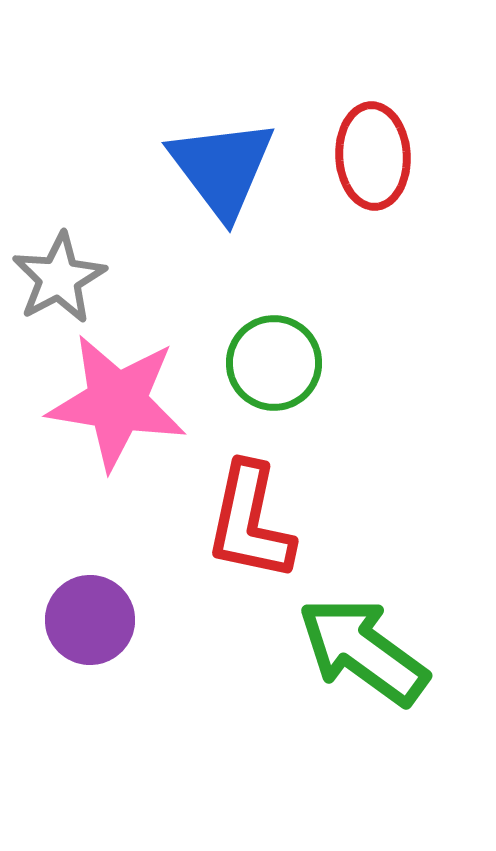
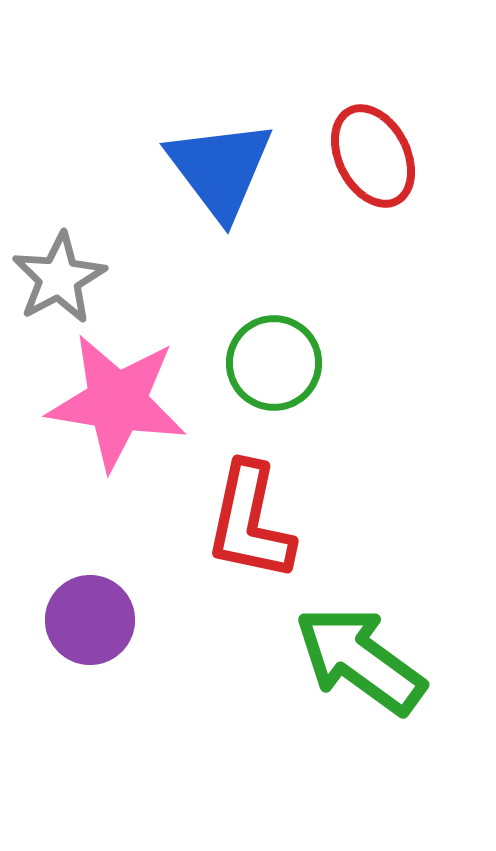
red ellipse: rotated 24 degrees counterclockwise
blue triangle: moved 2 px left, 1 px down
green arrow: moved 3 px left, 9 px down
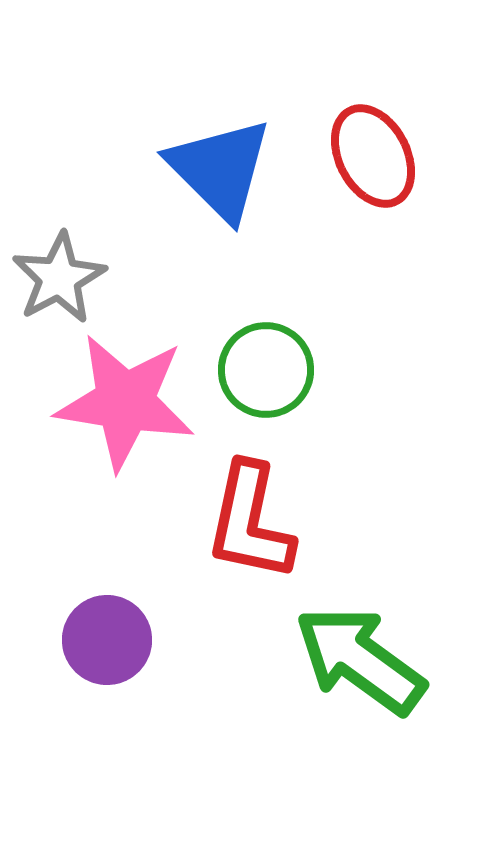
blue triangle: rotated 8 degrees counterclockwise
green circle: moved 8 px left, 7 px down
pink star: moved 8 px right
purple circle: moved 17 px right, 20 px down
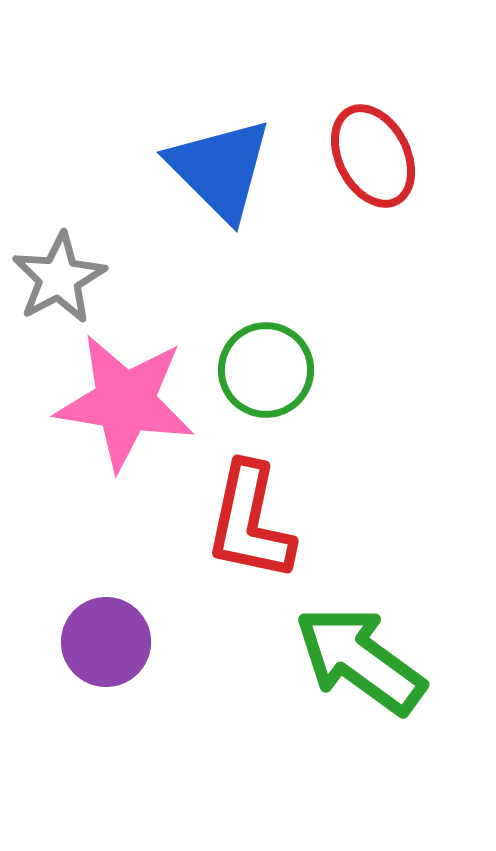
purple circle: moved 1 px left, 2 px down
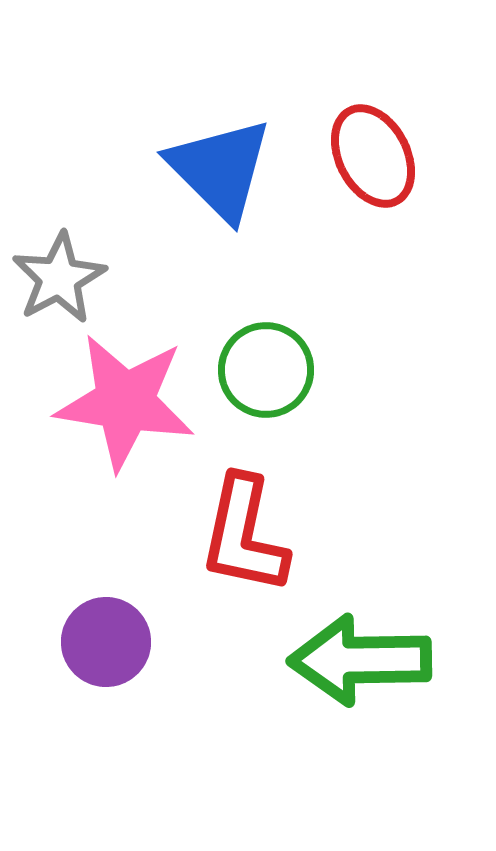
red L-shape: moved 6 px left, 13 px down
green arrow: rotated 37 degrees counterclockwise
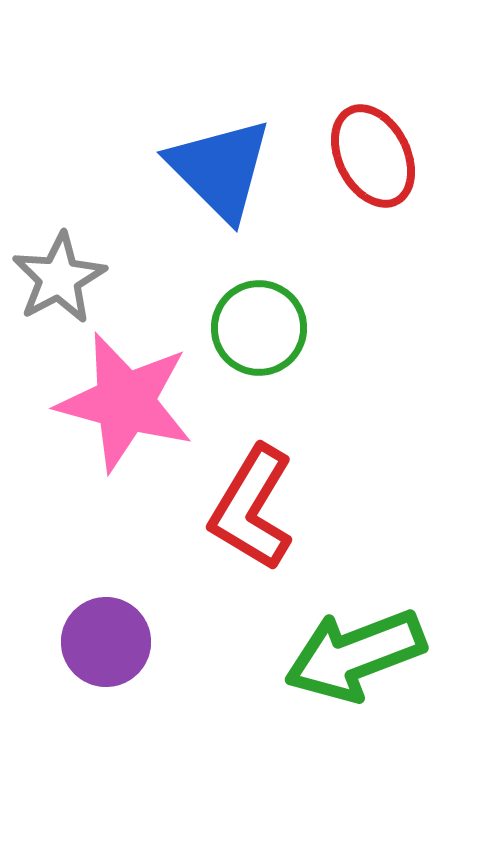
green circle: moved 7 px left, 42 px up
pink star: rotated 6 degrees clockwise
red L-shape: moved 8 px right, 27 px up; rotated 19 degrees clockwise
green arrow: moved 5 px left, 5 px up; rotated 20 degrees counterclockwise
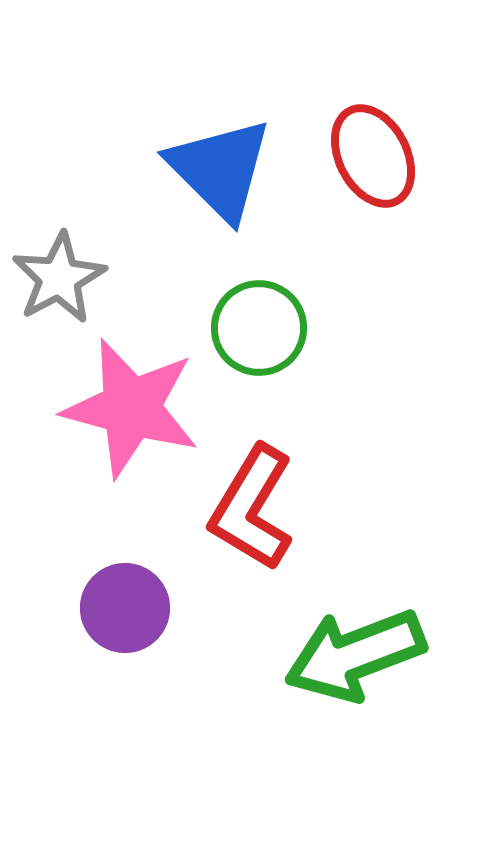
pink star: moved 6 px right, 6 px down
purple circle: moved 19 px right, 34 px up
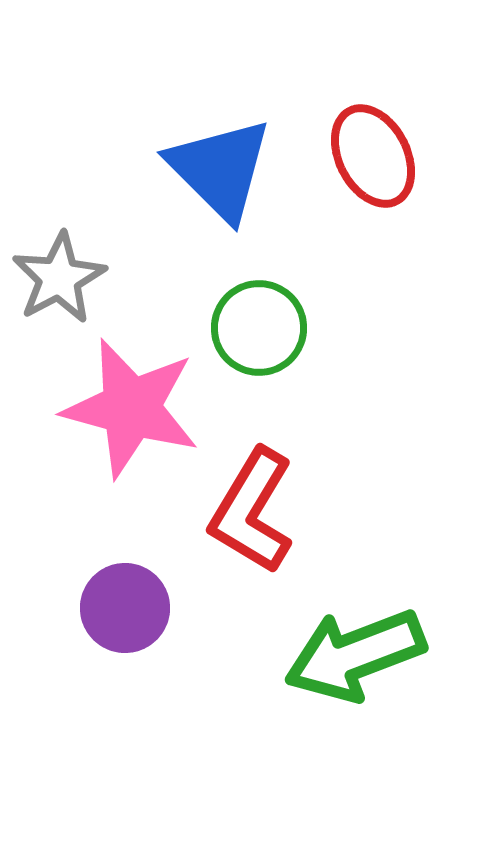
red L-shape: moved 3 px down
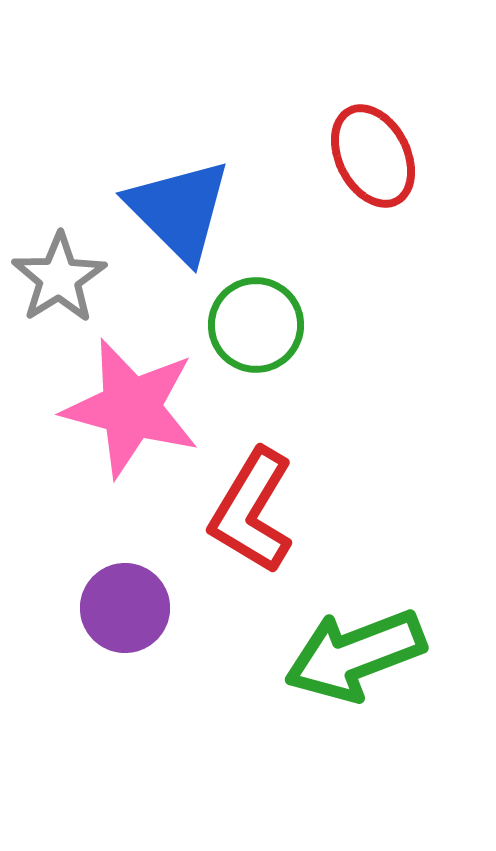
blue triangle: moved 41 px left, 41 px down
gray star: rotated 4 degrees counterclockwise
green circle: moved 3 px left, 3 px up
